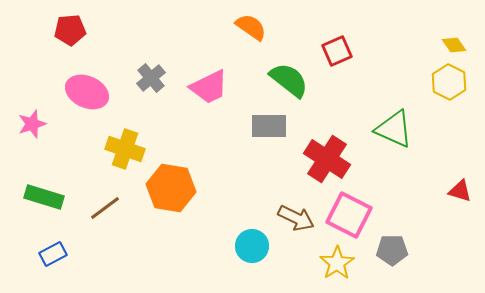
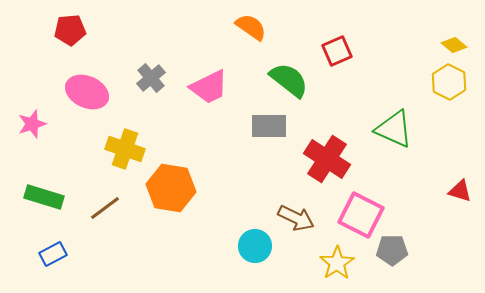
yellow diamond: rotated 15 degrees counterclockwise
pink square: moved 12 px right
cyan circle: moved 3 px right
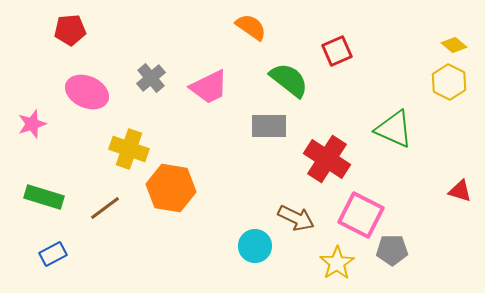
yellow cross: moved 4 px right
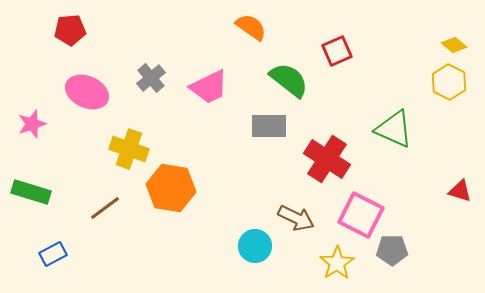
green rectangle: moved 13 px left, 5 px up
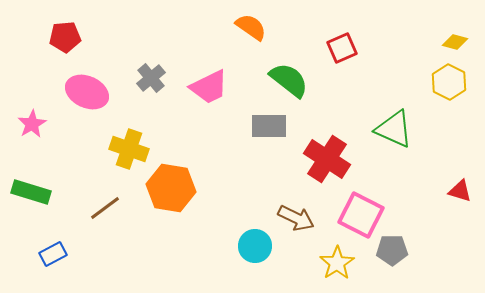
red pentagon: moved 5 px left, 7 px down
yellow diamond: moved 1 px right, 3 px up; rotated 25 degrees counterclockwise
red square: moved 5 px right, 3 px up
pink star: rotated 12 degrees counterclockwise
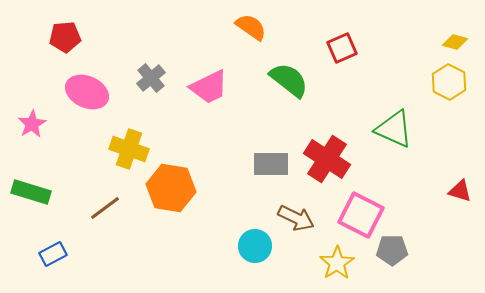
gray rectangle: moved 2 px right, 38 px down
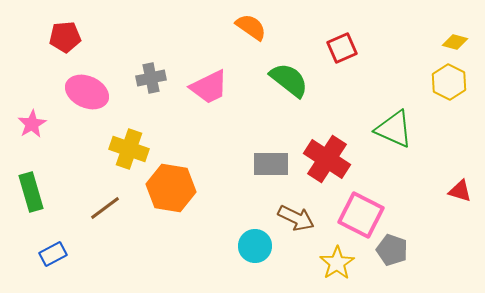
gray cross: rotated 28 degrees clockwise
green rectangle: rotated 57 degrees clockwise
gray pentagon: rotated 20 degrees clockwise
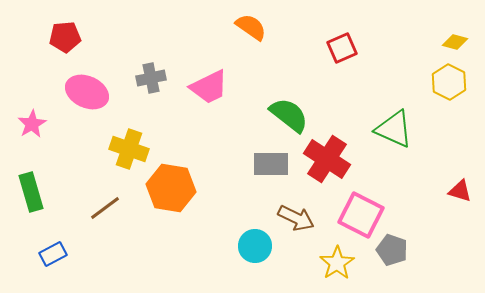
green semicircle: moved 35 px down
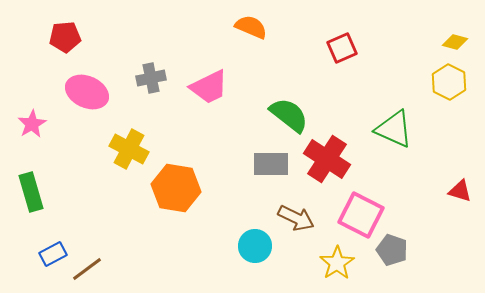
orange semicircle: rotated 12 degrees counterclockwise
yellow cross: rotated 9 degrees clockwise
orange hexagon: moved 5 px right
brown line: moved 18 px left, 61 px down
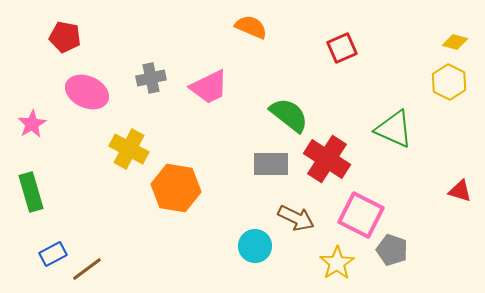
red pentagon: rotated 16 degrees clockwise
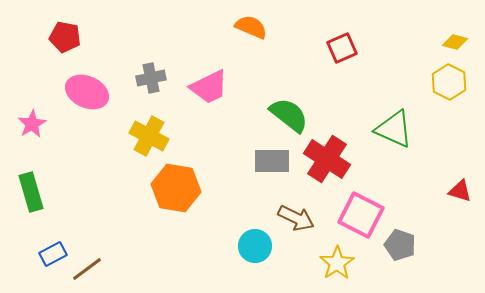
yellow cross: moved 20 px right, 13 px up
gray rectangle: moved 1 px right, 3 px up
gray pentagon: moved 8 px right, 5 px up
